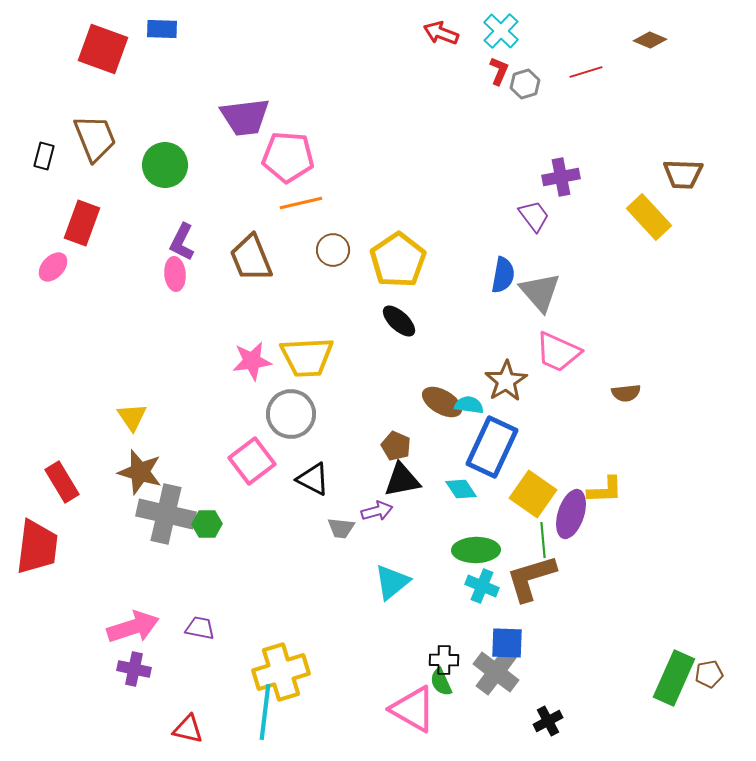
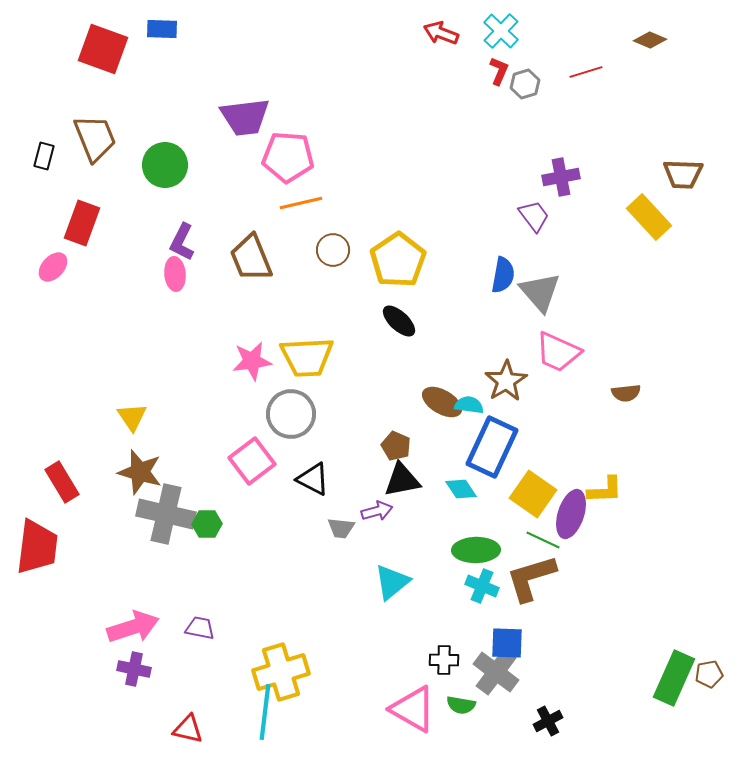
green line at (543, 540): rotated 60 degrees counterclockwise
green semicircle at (441, 682): moved 20 px right, 23 px down; rotated 56 degrees counterclockwise
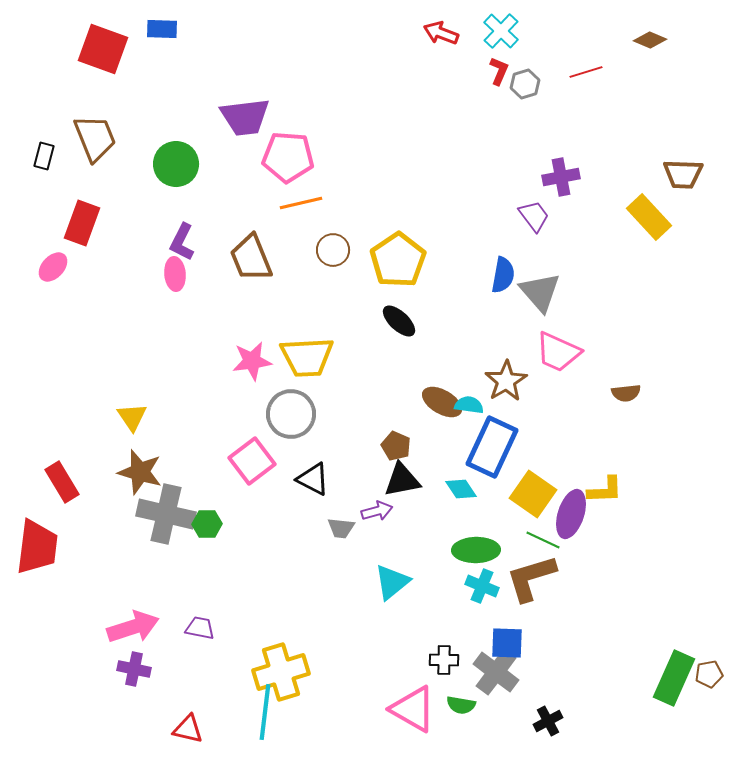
green circle at (165, 165): moved 11 px right, 1 px up
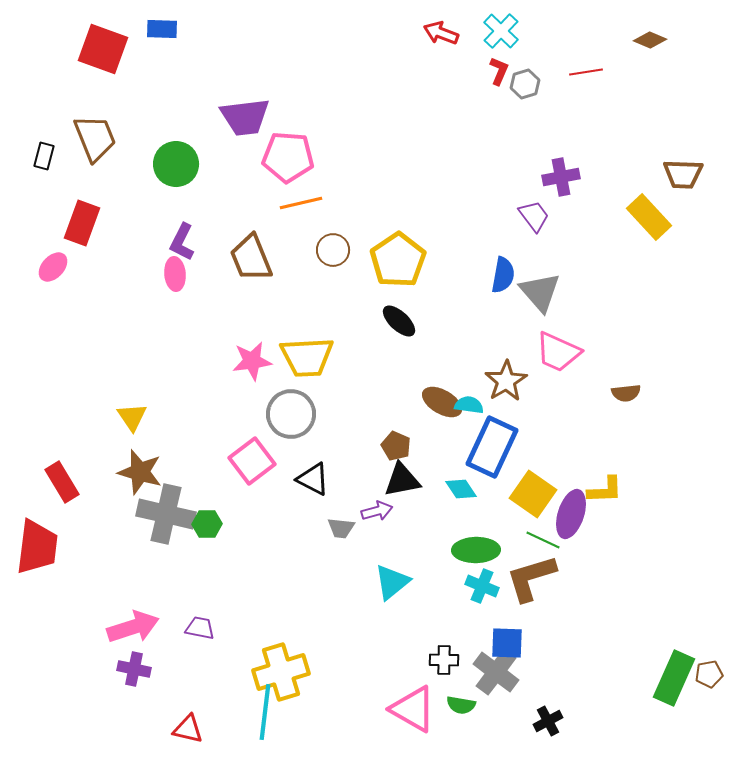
red line at (586, 72): rotated 8 degrees clockwise
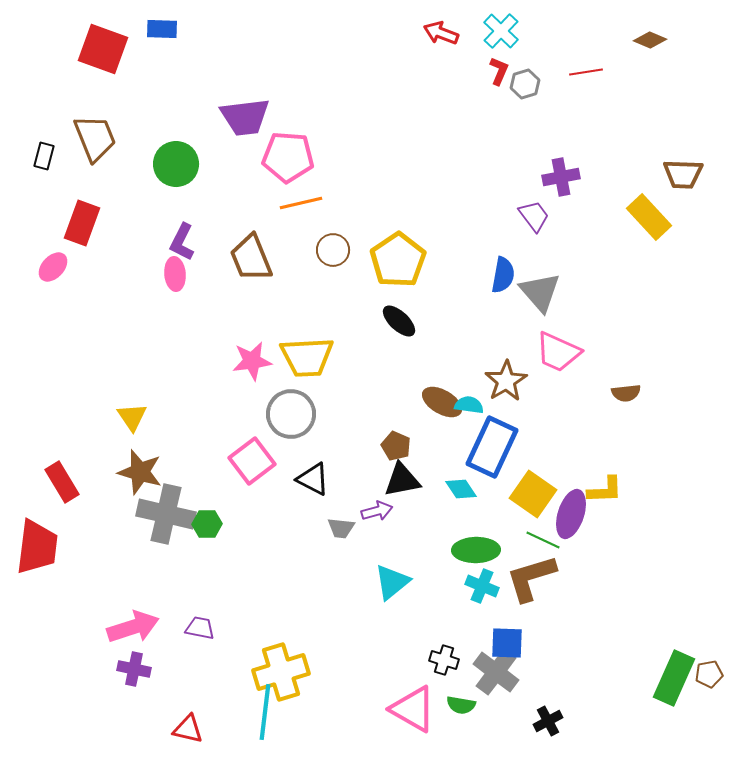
black cross at (444, 660): rotated 16 degrees clockwise
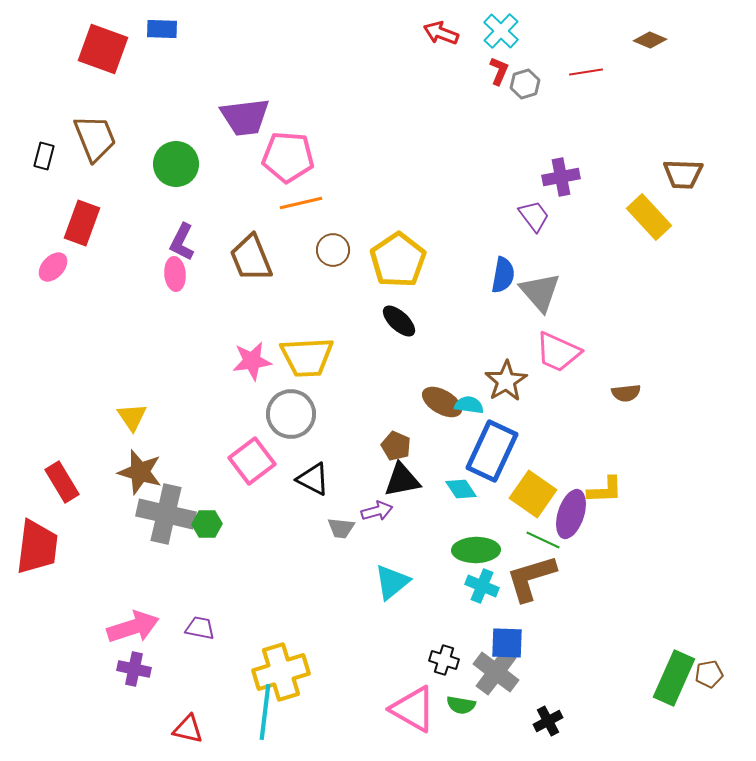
blue rectangle at (492, 447): moved 4 px down
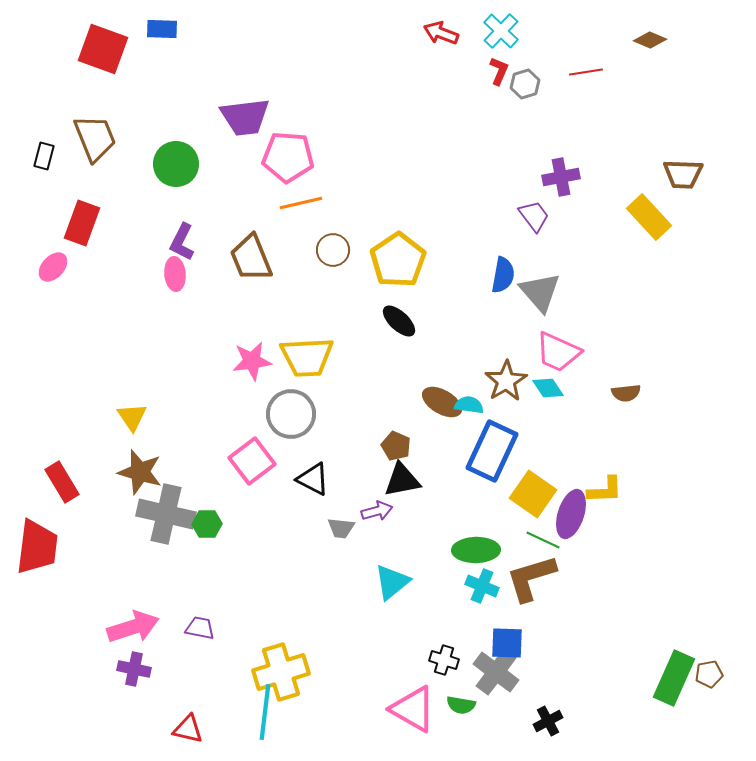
cyan diamond at (461, 489): moved 87 px right, 101 px up
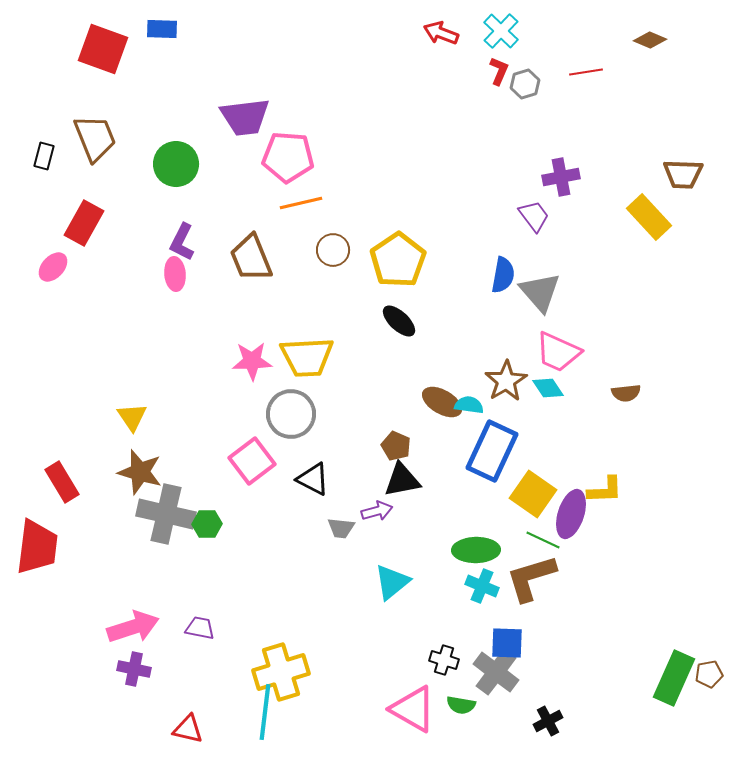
red rectangle at (82, 223): moved 2 px right; rotated 9 degrees clockwise
pink star at (252, 361): rotated 6 degrees clockwise
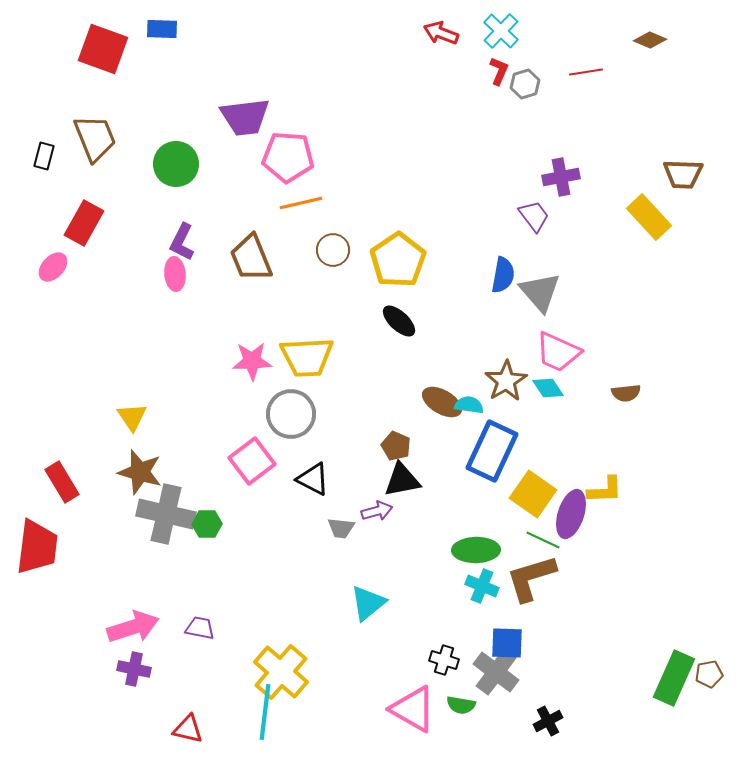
cyan triangle at (392, 582): moved 24 px left, 21 px down
yellow cross at (281, 672): rotated 32 degrees counterclockwise
